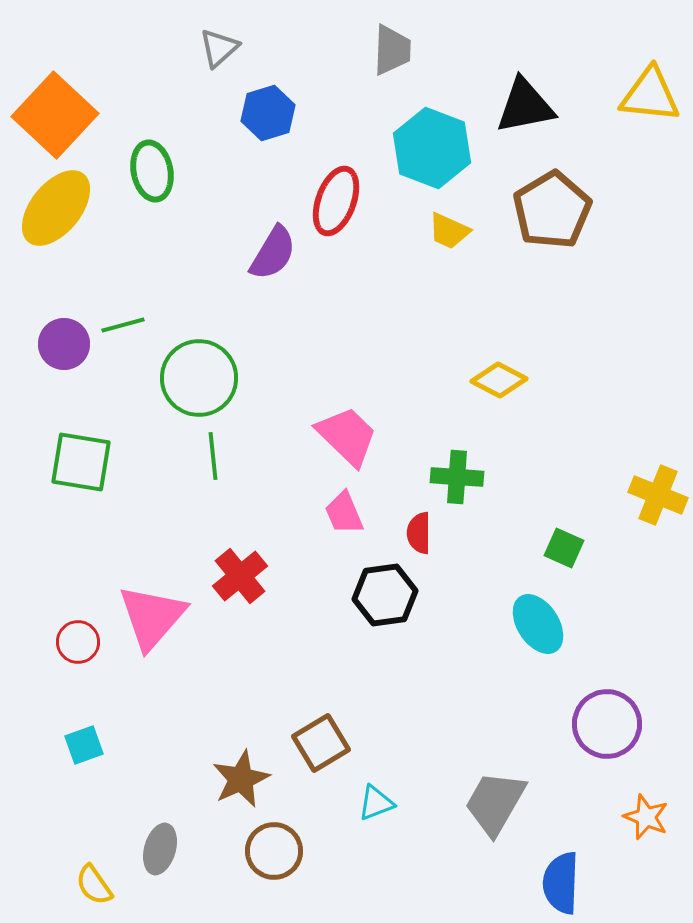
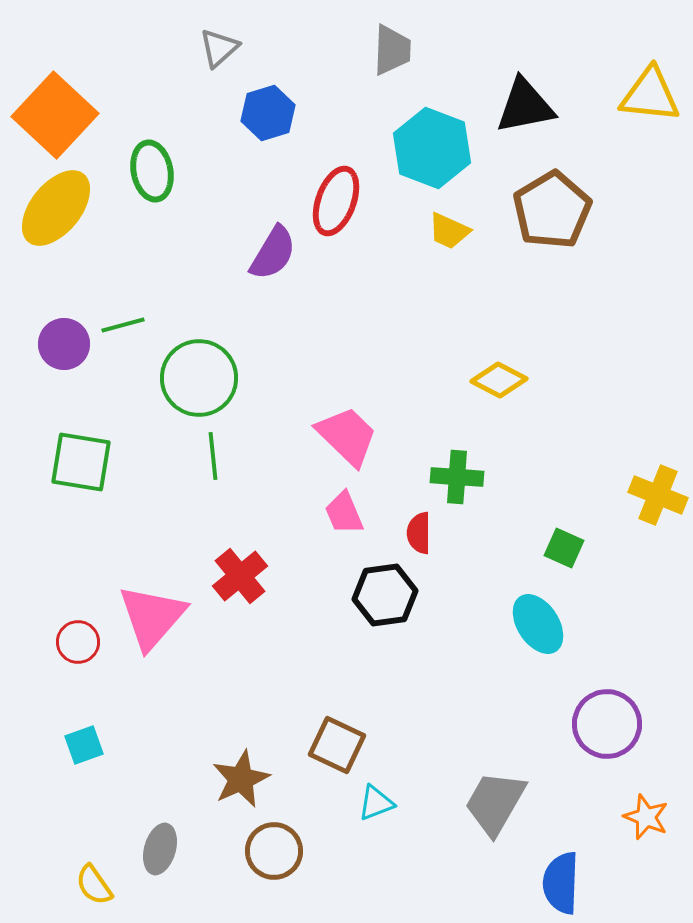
brown square at (321, 743): moved 16 px right, 2 px down; rotated 34 degrees counterclockwise
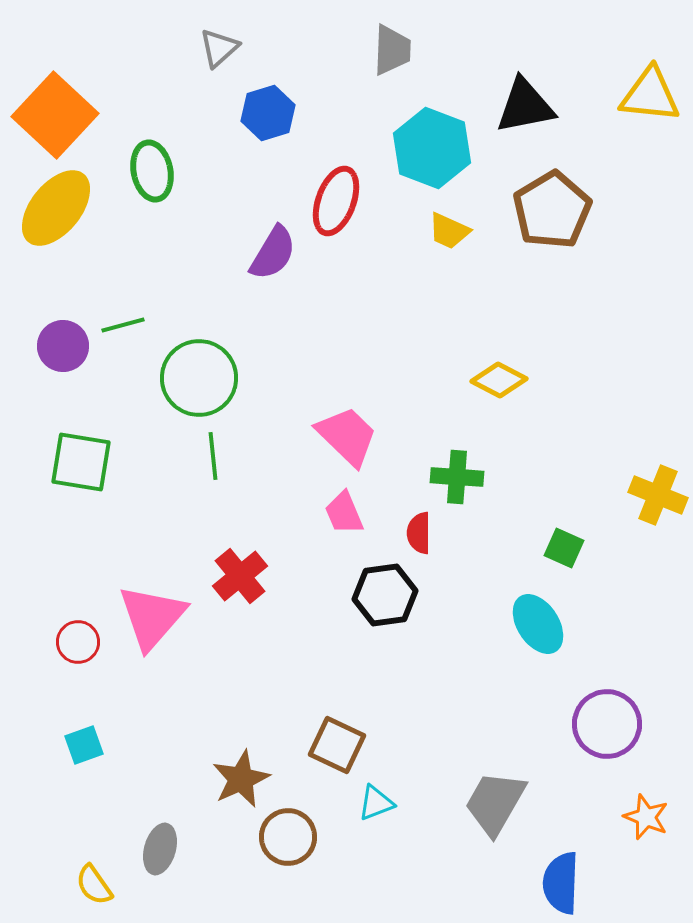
purple circle at (64, 344): moved 1 px left, 2 px down
brown circle at (274, 851): moved 14 px right, 14 px up
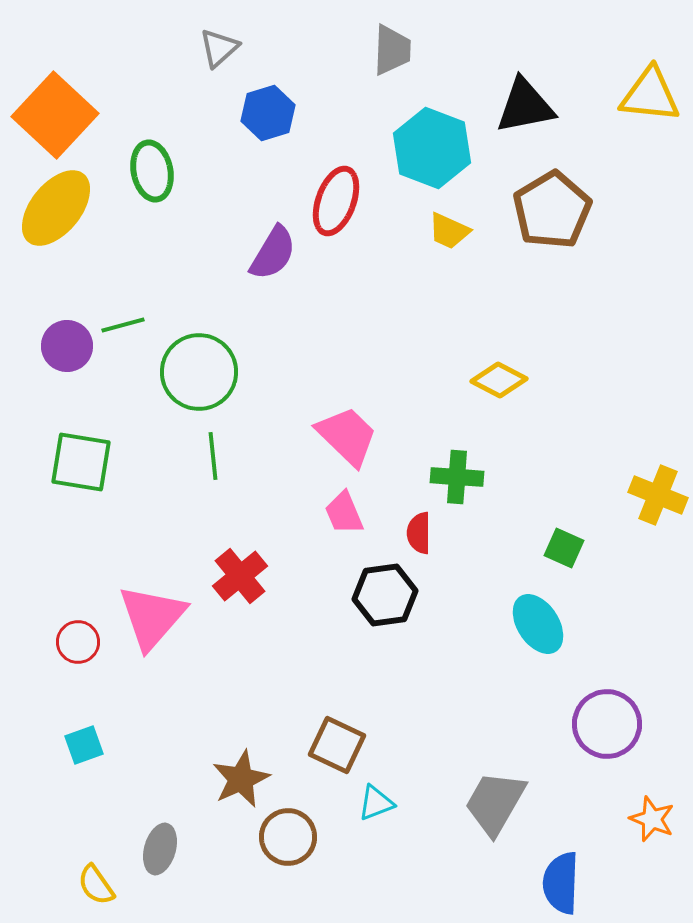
purple circle at (63, 346): moved 4 px right
green circle at (199, 378): moved 6 px up
orange star at (646, 817): moved 6 px right, 2 px down
yellow semicircle at (94, 885): moved 2 px right
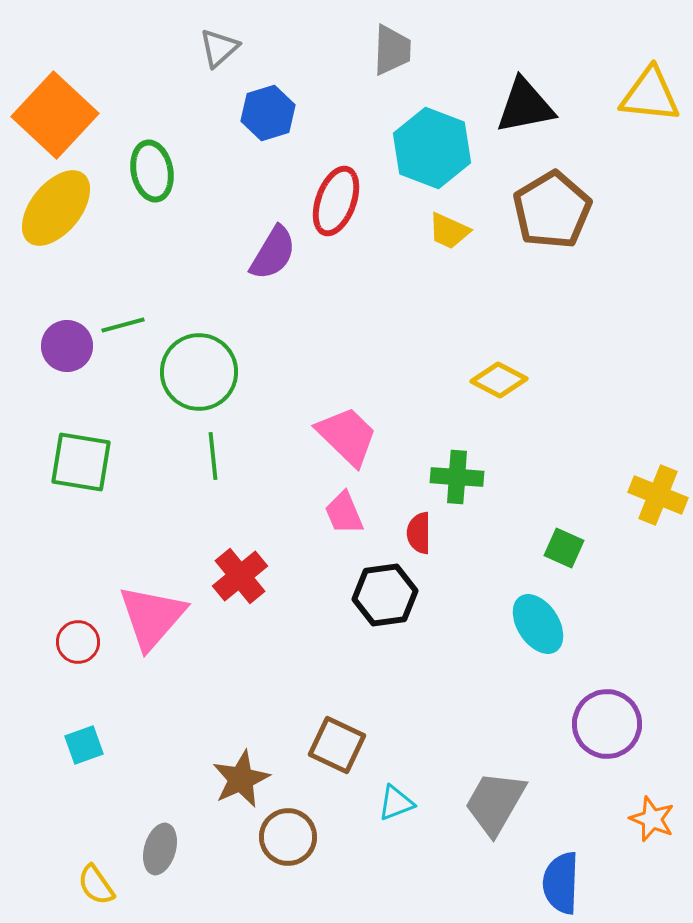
cyan triangle at (376, 803): moved 20 px right
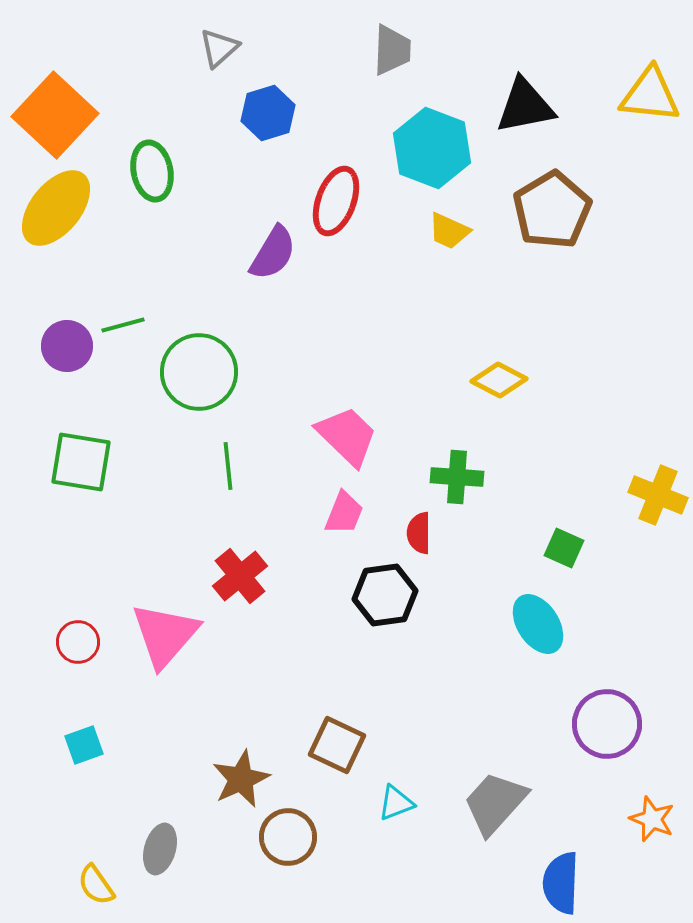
green line at (213, 456): moved 15 px right, 10 px down
pink trapezoid at (344, 513): rotated 135 degrees counterclockwise
pink triangle at (152, 617): moved 13 px right, 18 px down
gray trapezoid at (495, 803): rotated 12 degrees clockwise
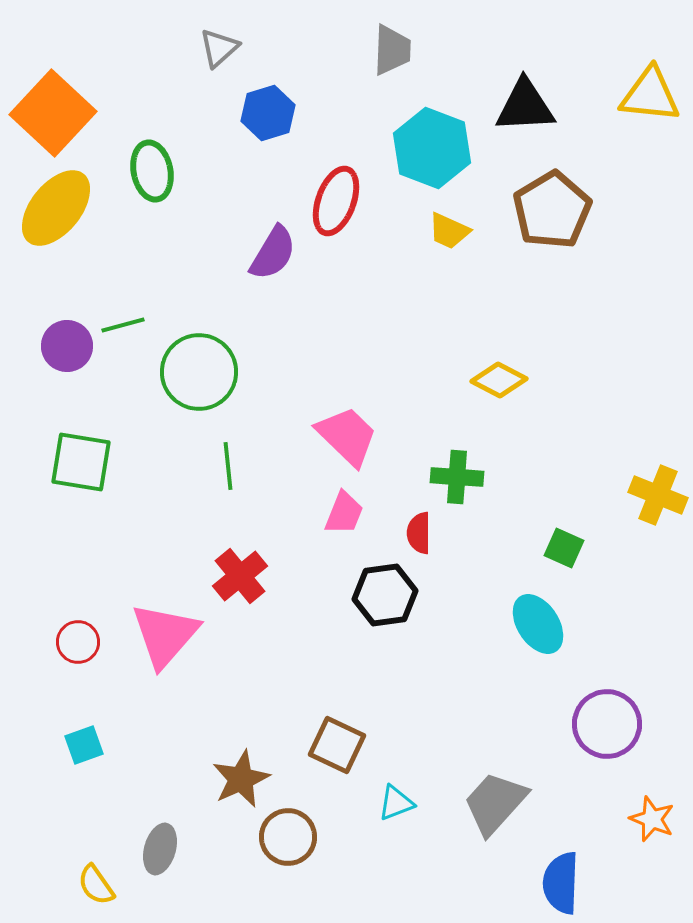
black triangle at (525, 106): rotated 8 degrees clockwise
orange square at (55, 115): moved 2 px left, 2 px up
